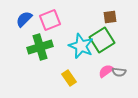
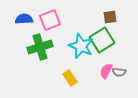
blue semicircle: rotated 42 degrees clockwise
pink semicircle: rotated 28 degrees counterclockwise
yellow rectangle: moved 1 px right
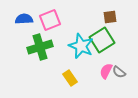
gray semicircle: rotated 32 degrees clockwise
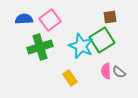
pink square: rotated 15 degrees counterclockwise
pink semicircle: rotated 28 degrees counterclockwise
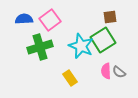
green square: moved 1 px right
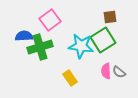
blue semicircle: moved 17 px down
cyan star: rotated 15 degrees counterclockwise
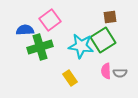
blue semicircle: moved 1 px right, 6 px up
gray semicircle: moved 1 px right, 1 px down; rotated 40 degrees counterclockwise
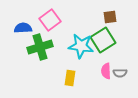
blue semicircle: moved 2 px left, 2 px up
yellow rectangle: rotated 42 degrees clockwise
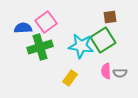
pink square: moved 4 px left, 2 px down
yellow rectangle: rotated 28 degrees clockwise
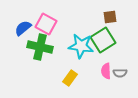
pink square: moved 2 px down; rotated 25 degrees counterclockwise
blue semicircle: rotated 36 degrees counterclockwise
green cross: rotated 30 degrees clockwise
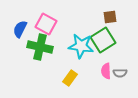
blue semicircle: moved 3 px left, 1 px down; rotated 24 degrees counterclockwise
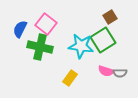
brown square: rotated 24 degrees counterclockwise
pink square: rotated 10 degrees clockwise
pink semicircle: rotated 70 degrees counterclockwise
